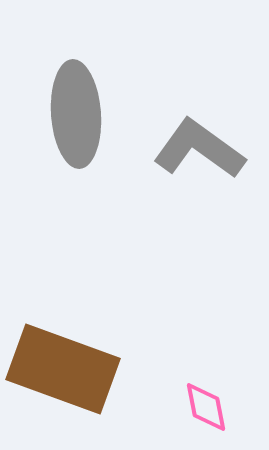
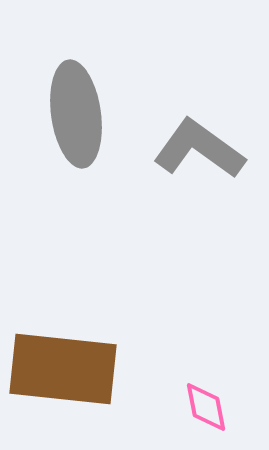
gray ellipse: rotated 4 degrees counterclockwise
brown rectangle: rotated 14 degrees counterclockwise
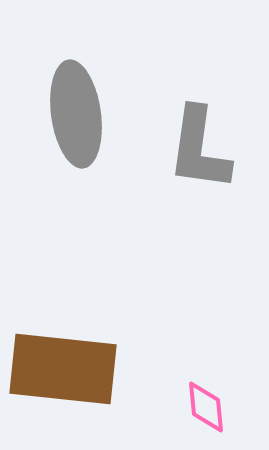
gray L-shape: rotated 118 degrees counterclockwise
pink diamond: rotated 6 degrees clockwise
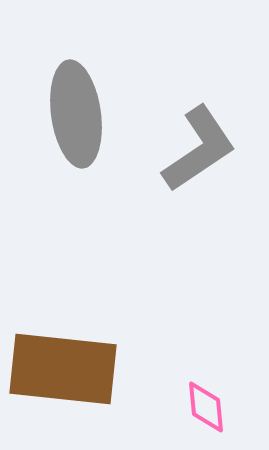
gray L-shape: rotated 132 degrees counterclockwise
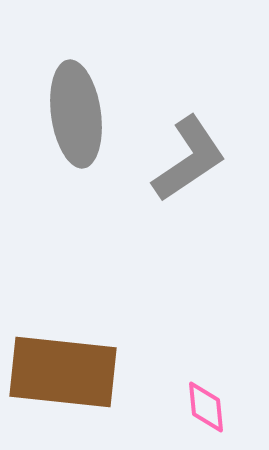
gray L-shape: moved 10 px left, 10 px down
brown rectangle: moved 3 px down
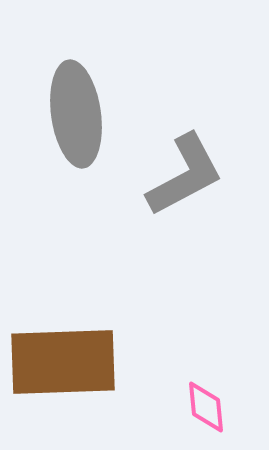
gray L-shape: moved 4 px left, 16 px down; rotated 6 degrees clockwise
brown rectangle: moved 10 px up; rotated 8 degrees counterclockwise
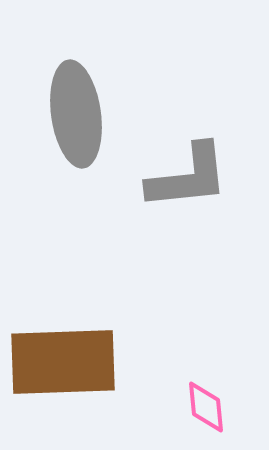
gray L-shape: moved 3 px right, 2 px down; rotated 22 degrees clockwise
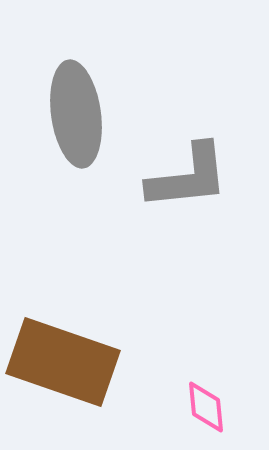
brown rectangle: rotated 21 degrees clockwise
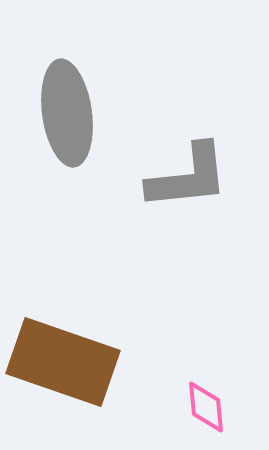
gray ellipse: moved 9 px left, 1 px up
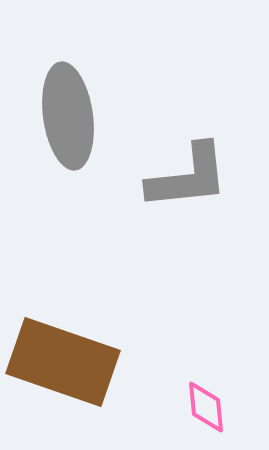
gray ellipse: moved 1 px right, 3 px down
